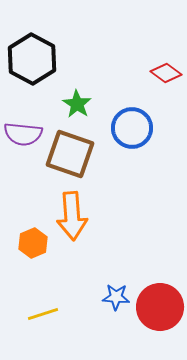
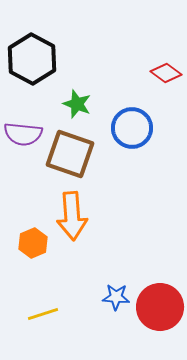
green star: rotated 12 degrees counterclockwise
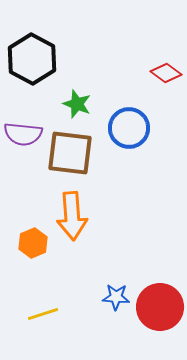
blue circle: moved 3 px left
brown square: moved 1 px up; rotated 12 degrees counterclockwise
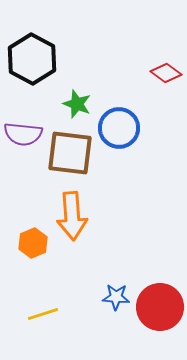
blue circle: moved 10 px left
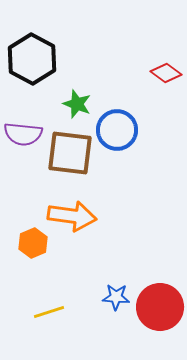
blue circle: moved 2 px left, 2 px down
orange arrow: rotated 78 degrees counterclockwise
yellow line: moved 6 px right, 2 px up
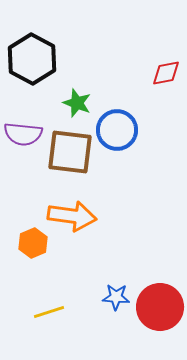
red diamond: rotated 48 degrees counterclockwise
green star: moved 1 px up
brown square: moved 1 px up
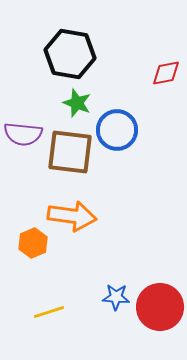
black hexagon: moved 38 px right, 5 px up; rotated 18 degrees counterclockwise
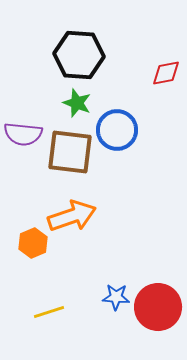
black hexagon: moved 9 px right, 1 px down; rotated 6 degrees counterclockwise
orange arrow: rotated 27 degrees counterclockwise
red circle: moved 2 px left
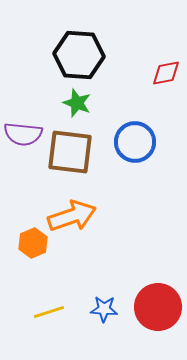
blue circle: moved 18 px right, 12 px down
blue star: moved 12 px left, 12 px down
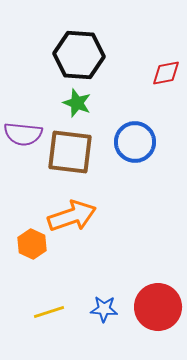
orange hexagon: moved 1 px left, 1 px down; rotated 12 degrees counterclockwise
